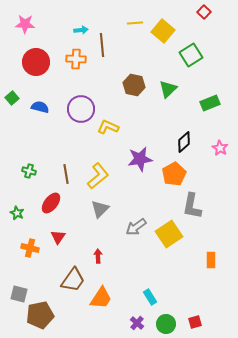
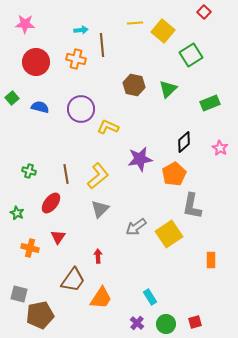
orange cross at (76, 59): rotated 12 degrees clockwise
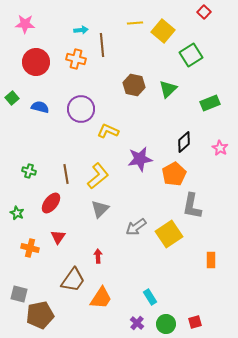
yellow L-shape at (108, 127): moved 4 px down
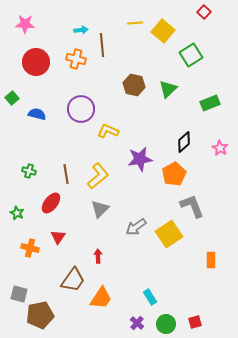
blue semicircle at (40, 107): moved 3 px left, 7 px down
gray L-shape at (192, 206): rotated 148 degrees clockwise
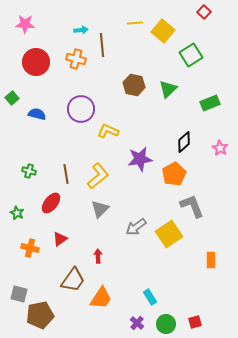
red triangle at (58, 237): moved 2 px right, 2 px down; rotated 21 degrees clockwise
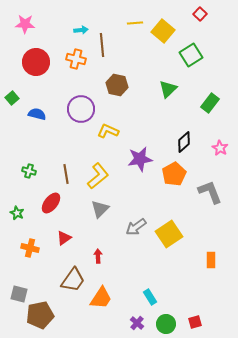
red square at (204, 12): moved 4 px left, 2 px down
brown hexagon at (134, 85): moved 17 px left
green rectangle at (210, 103): rotated 30 degrees counterclockwise
gray L-shape at (192, 206): moved 18 px right, 14 px up
red triangle at (60, 239): moved 4 px right, 1 px up
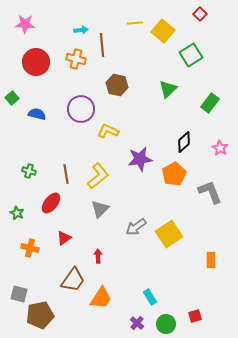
red square at (195, 322): moved 6 px up
